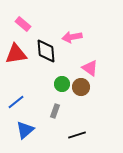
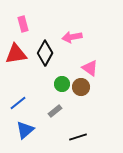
pink rectangle: rotated 35 degrees clockwise
black diamond: moved 1 px left, 2 px down; rotated 35 degrees clockwise
blue line: moved 2 px right, 1 px down
gray rectangle: rotated 32 degrees clockwise
black line: moved 1 px right, 2 px down
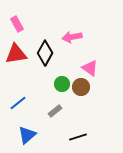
pink rectangle: moved 6 px left; rotated 14 degrees counterclockwise
blue triangle: moved 2 px right, 5 px down
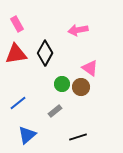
pink arrow: moved 6 px right, 7 px up
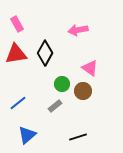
brown circle: moved 2 px right, 4 px down
gray rectangle: moved 5 px up
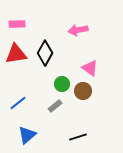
pink rectangle: rotated 63 degrees counterclockwise
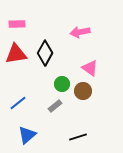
pink arrow: moved 2 px right, 2 px down
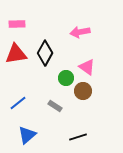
pink triangle: moved 3 px left, 1 px up
green circle: moved 4 px right, 6 px up
gray rectangle: rotated 72 degrees clockwise
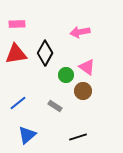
green circle: moved 3 px up
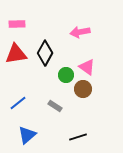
brown circle: moved 2 px up
